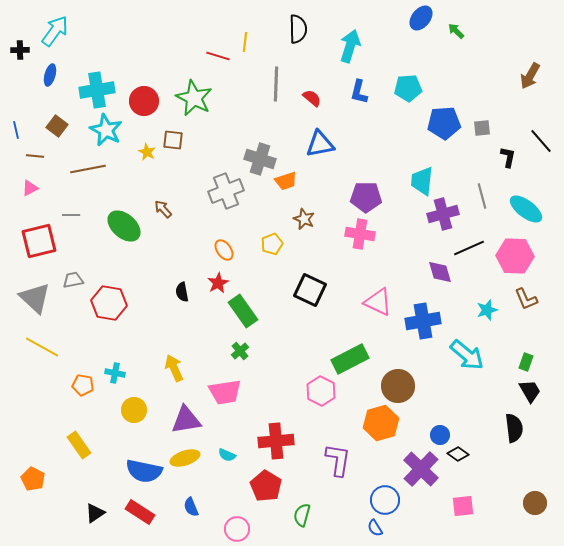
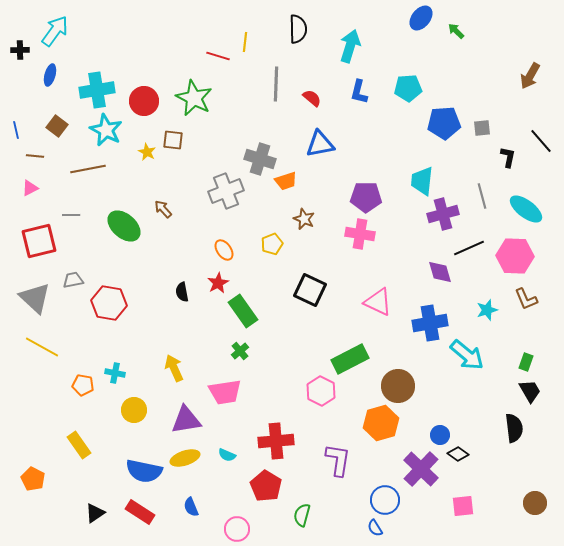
blue cross at (423, 321): moved 7 px right, 2 px down
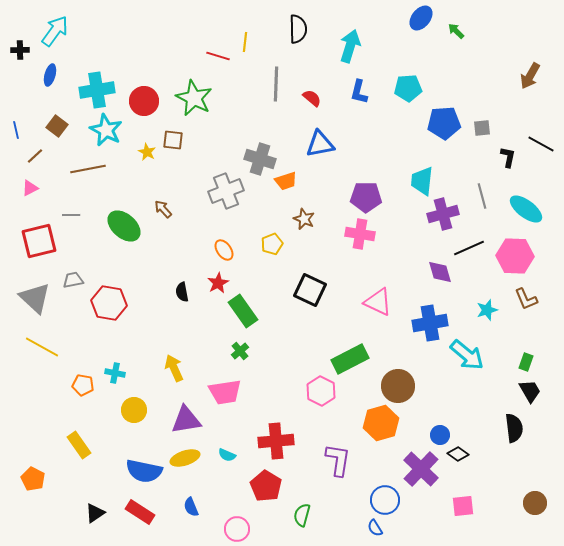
black line at (541, 141): moved 3 px down; rotated 20 degrees counterclockwise
brown line at (35, 156): rotated 48 degrees counterclockwise
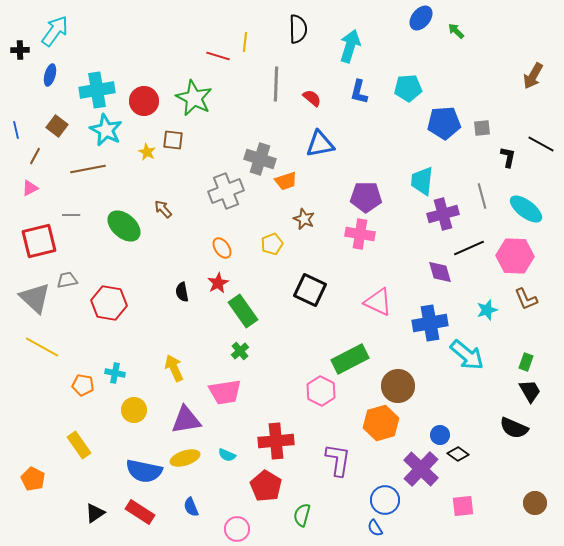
brown arrow at (530, 76): moved 3 px right
brown line at (35, 156): rotated 18 degrees counterclockwise
orange ellipse at (224, 250): moved 2 px left, 2 px up
gray trapezoid at (73, 280): moved 6 px left
black semicircle at (514, 428): rotated 120 degrees clockwise
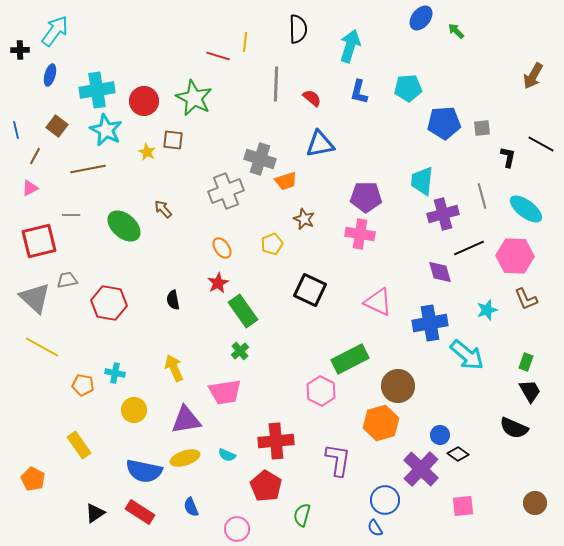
black semicircle at (182, 292): moved 9 px left, 8 px down
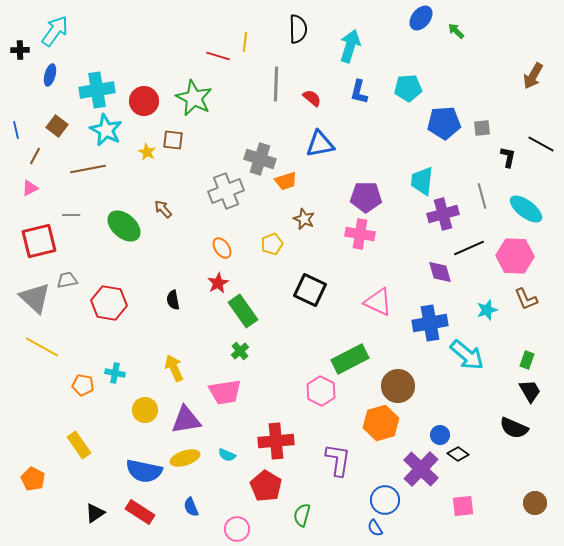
green rectangle at (526, 362): moved 1 px right, 2 px up
yellow circle at (134, 410): moved 11 px right
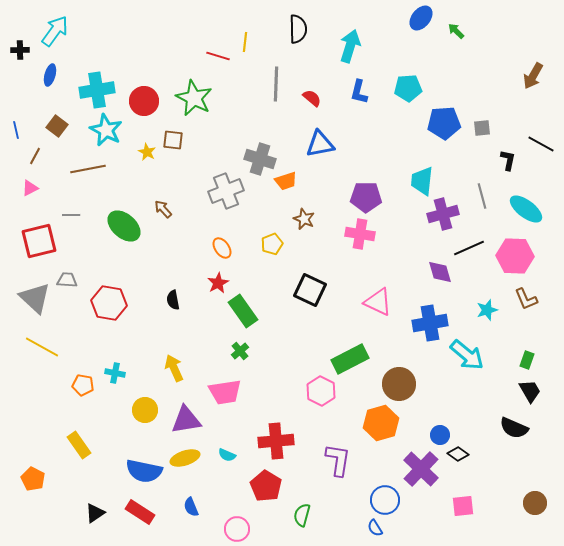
black L-shape at (508, 157): moved 3 px down
gray trapezoid at (67, 280): rotated 15 degrees clockwise
brown circle at (398, 386): moved 1 px right, 2 px up
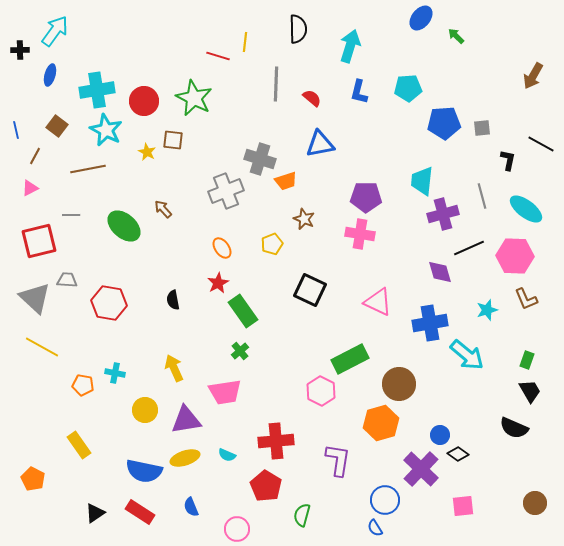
green arrow at (456, 31): moved 5 px down
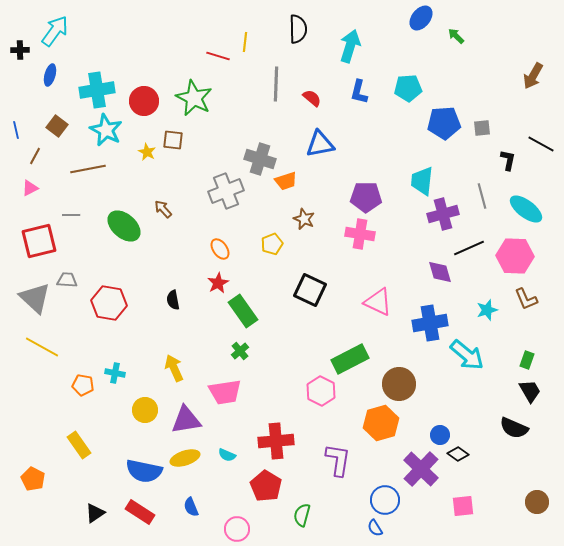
orange ellipse at (222, 248): moved 2 px left, 1 px down
brown circle at (535, 503): moved 2 px right, 1 px up
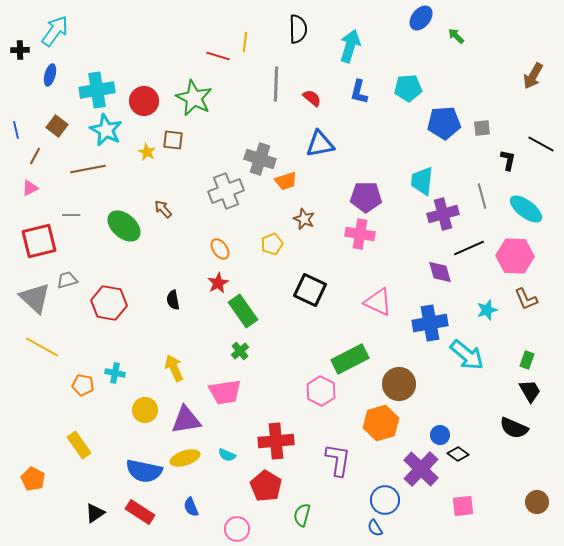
gray trapezoid at (67, 280): rotated 20 degrees counterclockwise
